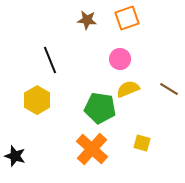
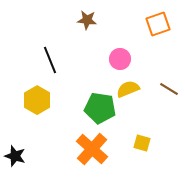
orange square: moved 31 px right, 6 px down
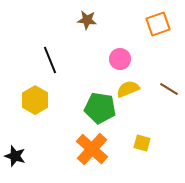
yellow hexagon: moved 2 px left
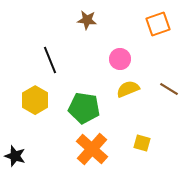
green pentagon: moved 16 px left
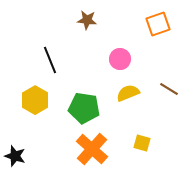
yellow semicircle: moved 4 px down
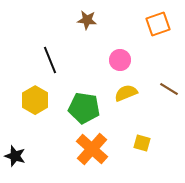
pink circle: moved 1 px down
yellow semicircle: moved 2 px left
